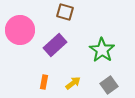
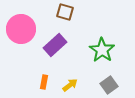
pink circle: moved 1 px right, 1 px up
yellow arrow: moved 3 px left, 2 px down
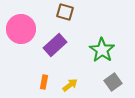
gray square: moved 4 px right, 3 px up
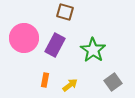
pink circle: moved 3 px right, 9 px down
purple rectangle: rotated 20 degrees counterclockwise
green star: moved 9 px left
orange rectangle: moved 1 px right, 2 px up
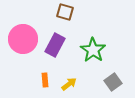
pink circle: moved 1 px left, 1 px down
orange rectangle: rotated 16 degrees counterclockwise
yellow arrow: moved 1 px left, 1 px up
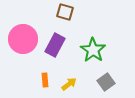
gray square: moved 7 px left
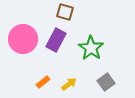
purple rectangle: moved 1 px right, 5 px up
green star: moved 2 px left, 2 px up
orange rectangle: moved 2 px left, 2 px down; rotated 56 degrees clockwise
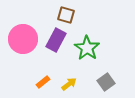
brown square: moved 1 px right, 3 px down
green star: moved 4 px left
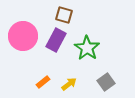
brown square: moved 2 px left
pink circle: moved 3 px up
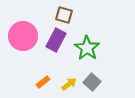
gray square: moved 14 px left; rotated 12 degrees counterclockwise
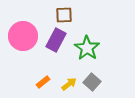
brown square: rotated 18 degrees counterclockwise
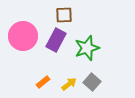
green star: rotated 20 degrees clockwise
